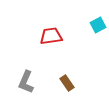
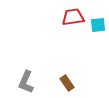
cyan square: rotated 21 degrees clockwise
red trapezoid: moved 22 px right, 19 px up
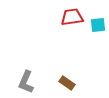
red trapezoid: moved 1 px left
brown rectangle: rotated 21 degrees counterclockwise
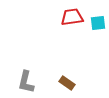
cyan square: moved 2 px up
gray L-shape: rotated 10 degrees counterclockwise
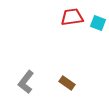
cyan square: rotated 28 degrees clockwise
gray L-shape: rotated 25 degrees clockwise
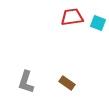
gray L-shape: rotated 20 degrees counterclockwise
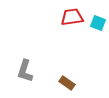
gray L-shape: moved 1 px left, 11 px up
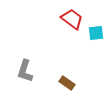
red trapezoid: moved 2 px down; rotated 45 degrees clockwise
cyan square: moved 2 px left, 10 px down; rotated 28 degrees counterclockwise
